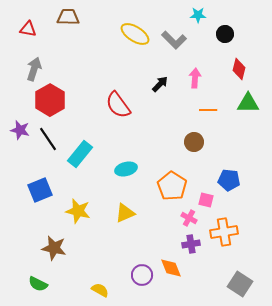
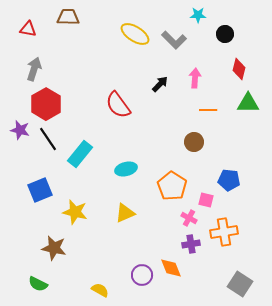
red hexagon: moved 4 px left, 4 px down
yellow star: moved 3 px left, 1 px down
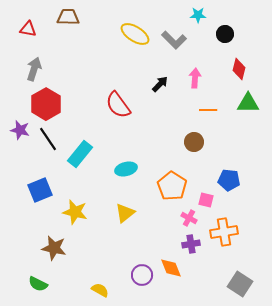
yellow triangle: rotated 15 degrees counterclockwise
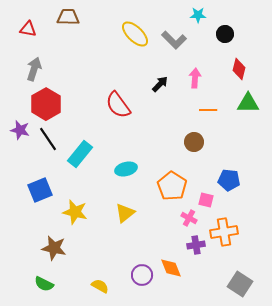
yellow ellipse: rotated 12 degrees clockwise
purple cross: moved 5 px right, 1 px down
green semicircle: moved 6 px right
yellow semicircle: moved 4 px up
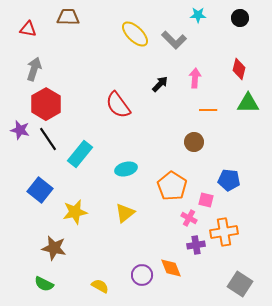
black circle: moved 15 px right, 16 px up
blue square: rotated 30 degrees counterclockwise
yellow star: rotated 25 degrees counterclockwise
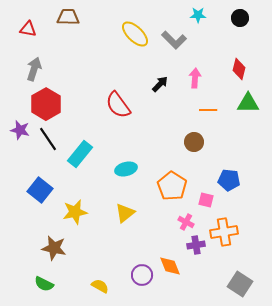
pink cross: moved 3 px left, 4 px down
orange diamond: moved 1 px left, 2 px up
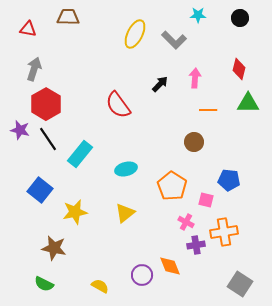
yellow ellipse: rotated 72 degrees clockwise
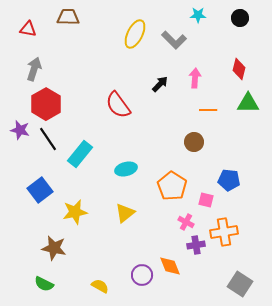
blue square: rotated 15 degrees clockwise
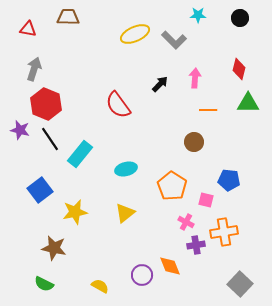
yellow ellipse: rotated 40 degrees clockwise
red hexagon: rotated 8 degrees counterclockwise
black line: moved 2 px right
gray square: rotated 10 degrees clockwise
